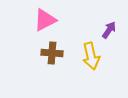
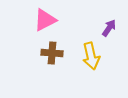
purple arrow: moved 2 px up
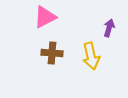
pink triangle: moved 3 px up
purple arrow: rotated 18 degrees counterclockwise
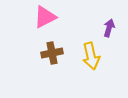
brown cross: rotated 15 degrees counterclockwise
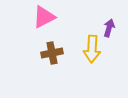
pink triangle: moved 1 px left
yellow arrow: moved 1 px right, 7 px up; rotated 16 degrees clockwise
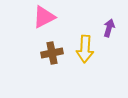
yellow arrow: moved 7 px left
